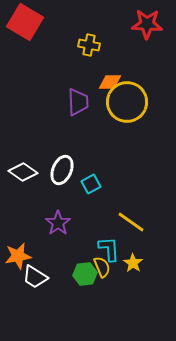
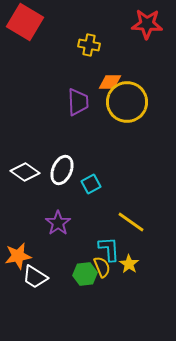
white diamond: moved 2 px right
yellow star: moved 4 px left, 1 px down
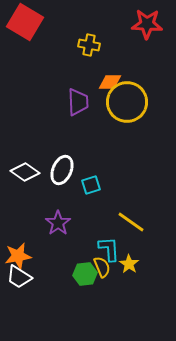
cyan square: moved 1 px down; rotated 12 degrees clockwise
white trapezoid: moved 16 px left
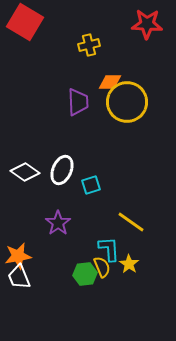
yellow cross: rotated 25 degrees counterclockwise
white trapezoid: rotated 36 degrees clockwise
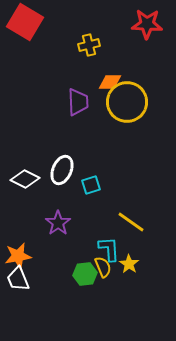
white diamond: moved 7 px down; rotated 8 degrees counterclockwise
yellow semicircle: moved 1 px right
white trapezoid: moved 1 px left, 2 px down
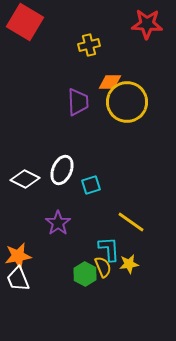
yellow star: rotated 30 degrees clockwise
green hexagon: rotated 25 degrees counterclockwise
